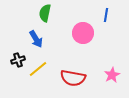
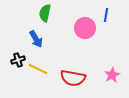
pink circle: moved 2 px right, 5 px up
yellow line: rotated 66 degrees clockwise
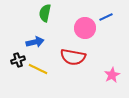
blue line: moved 2 px down; rotated 56 degrees clockwise
blue arrow: moved 1 px left, 3 px down; rotated 72 degrees counterclockwise
red semicircle: moved 21 px up
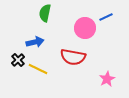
black cross: rotated 24 degrees counterclockwise
pink star: moved 5 px left, 4 px down
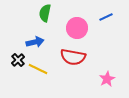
pink circle: moved 8 px left
